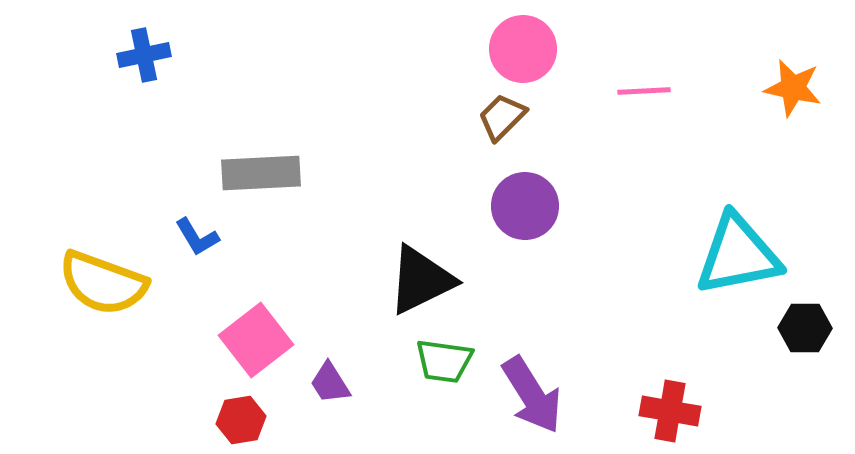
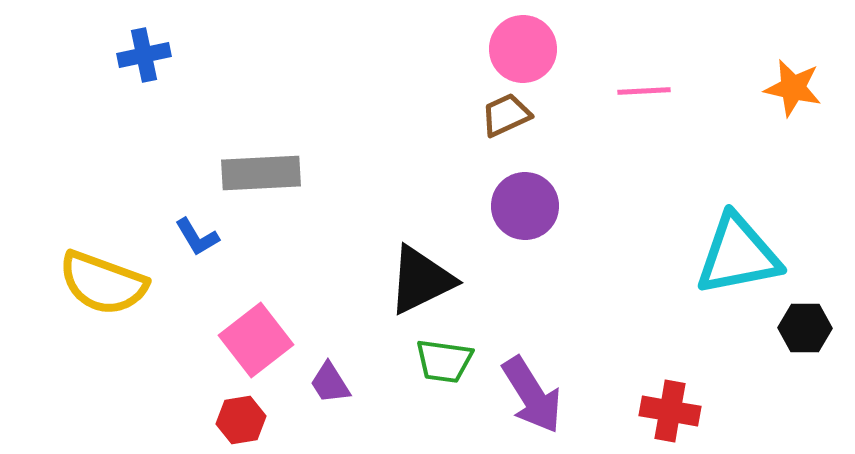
brown trapezoid: moved 4 px right, 2 px up; rotated 20 degrees clockwise
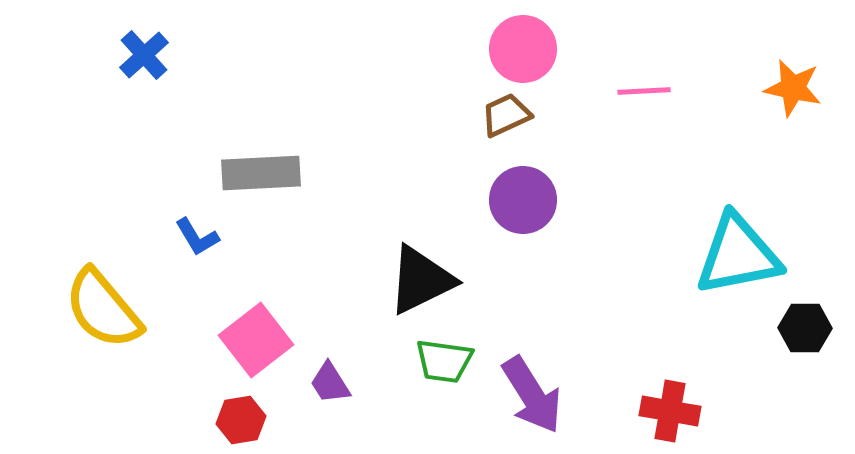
blue cross: rotated 30 degrees counterclockwise
purple circle: moved 2 px left, 6 px up
yellow semicircle: moved 26 px down; rotated 30 degrees clockwise
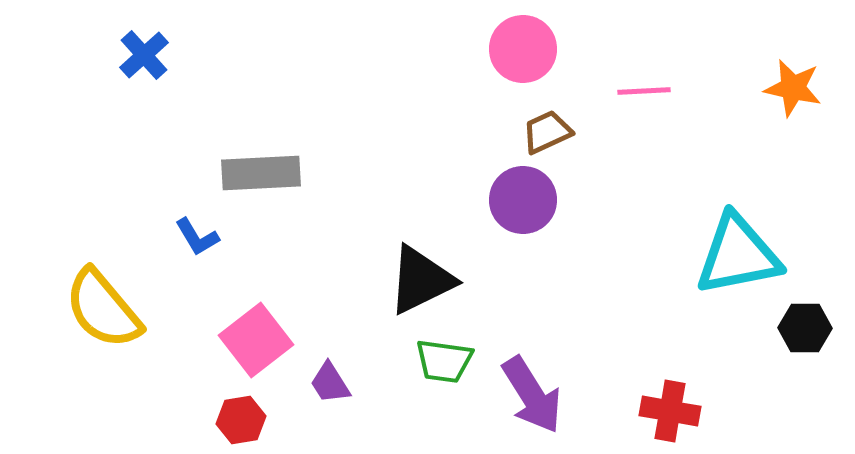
brown trapezoid: moved 41 px right, 17 px down
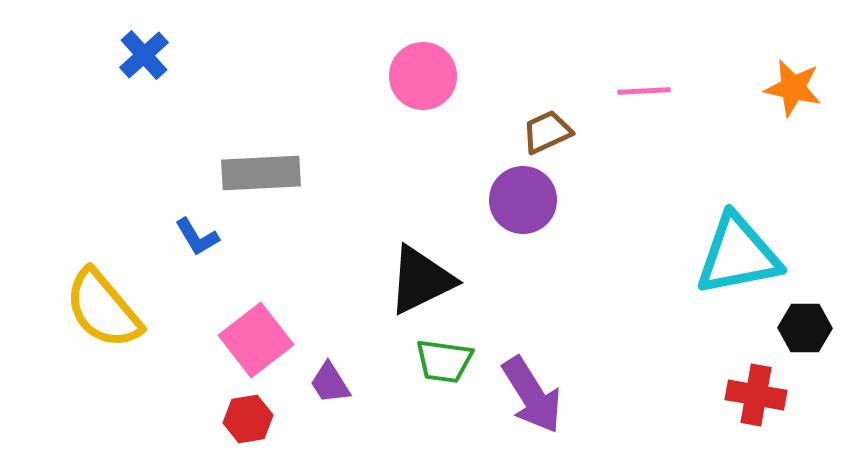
pink circle: moved 100 px left, 27 px down
red cross: moved 86 px right, 16 px up
red hexagon: moved 7 px right, 1 px up
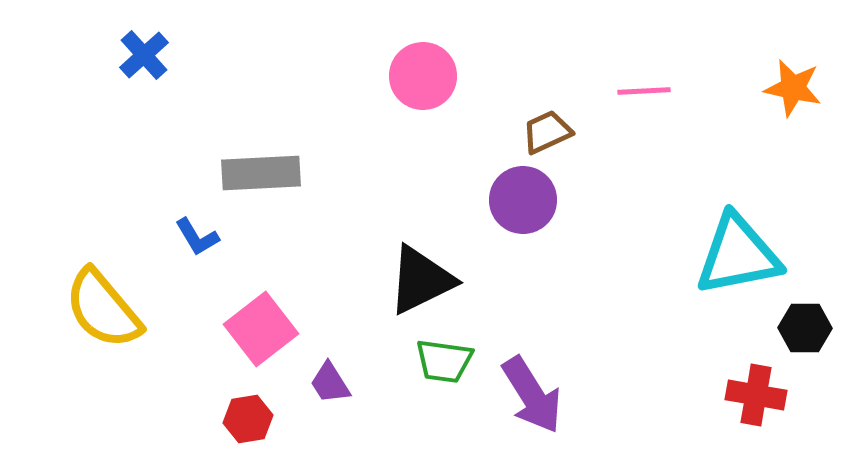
pink square: moved 5 px right, 11 px up
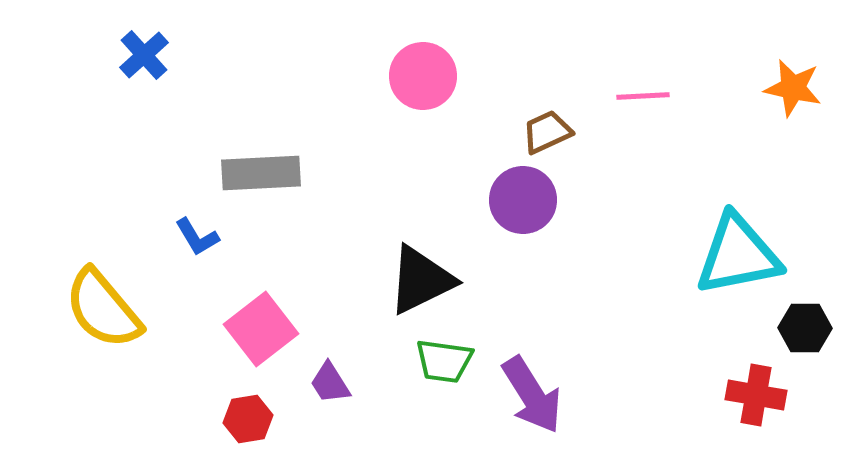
pink line: moved 1 px left, 5 px down
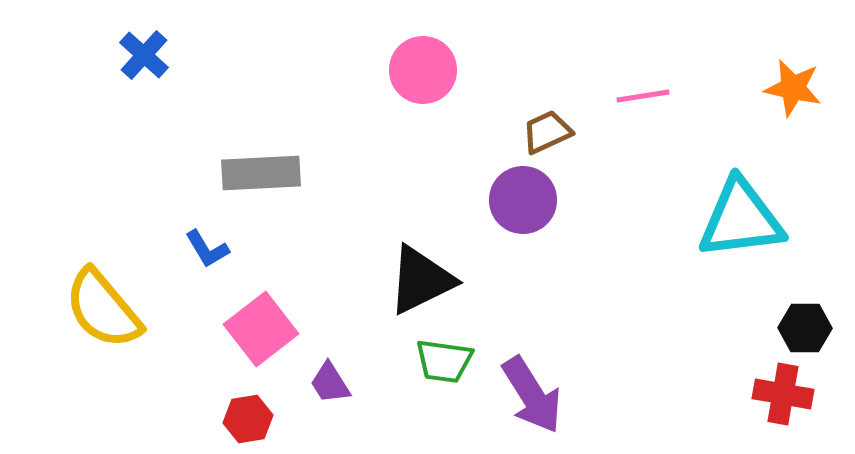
blue cross: rotated 6 degrees counterclockwise
pink circle: moved 6 px up
pink line: rotated 6 degrees counterclockwise
blue L-shape: moved 10 px right, 12 px down
cyan triangle: moved 3 px right, 36 px up; rotated 4 degrees clockwise
red cross: moved 27 px right, 1 px up
